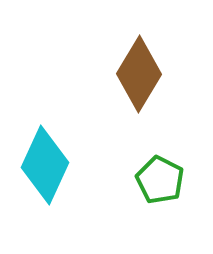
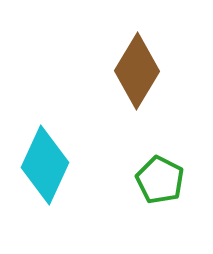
brown diamond: moved 2 px left, 3 px up
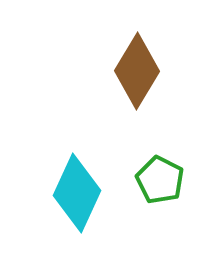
cyan diamond: moved 32 px right, 28 px down
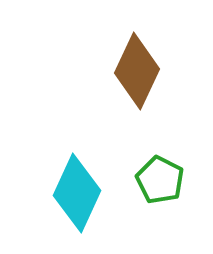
brown diamond: rotated 6 degrees counterclockwise
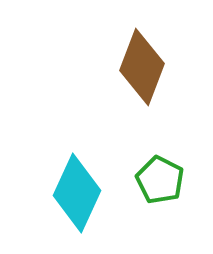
brown diamond: moved 5 px right, 4 px up; rotated 4 degrees counterclockwise
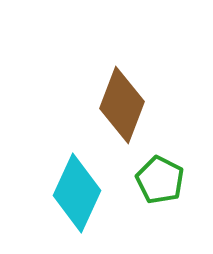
brown diamond: moved 20 px left, 38 px down
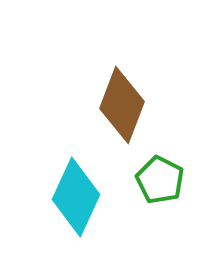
cyan diamond: moved 1 px left, 4 px down
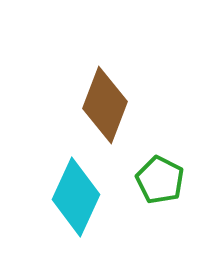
brown diamond: moved 17 px left
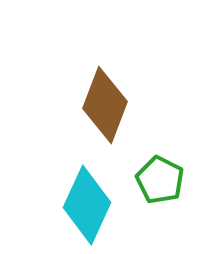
cyan diamond: moved 11 px right, 8 px down
